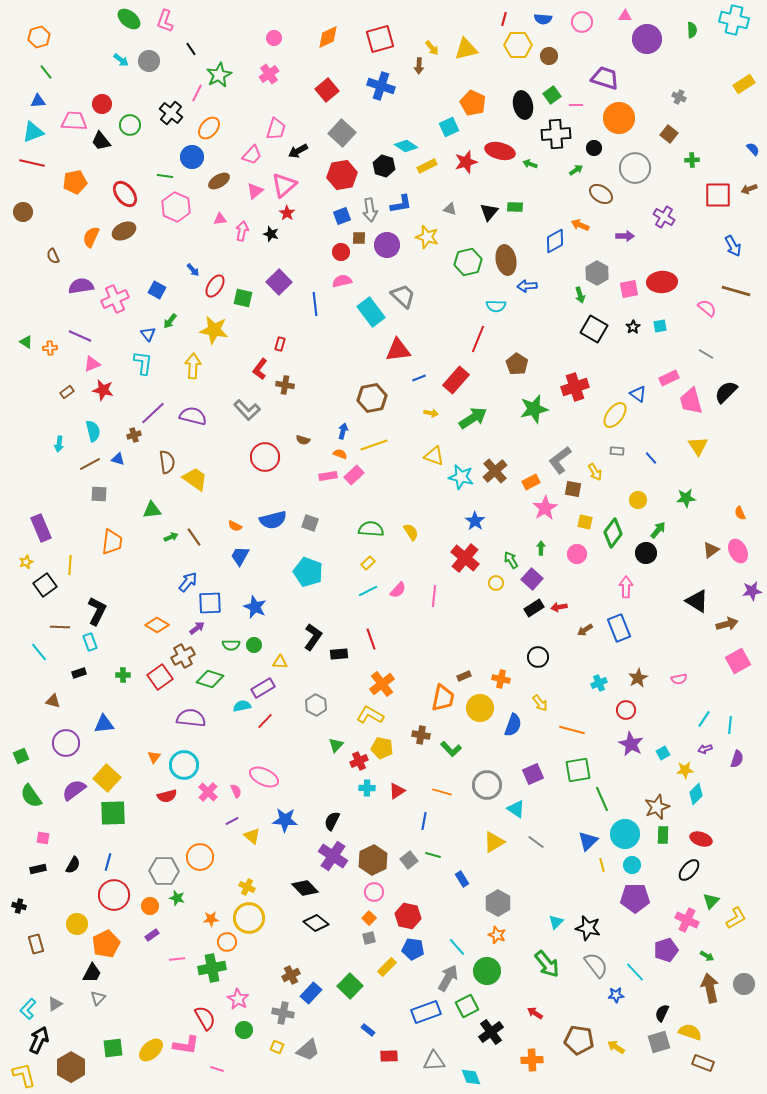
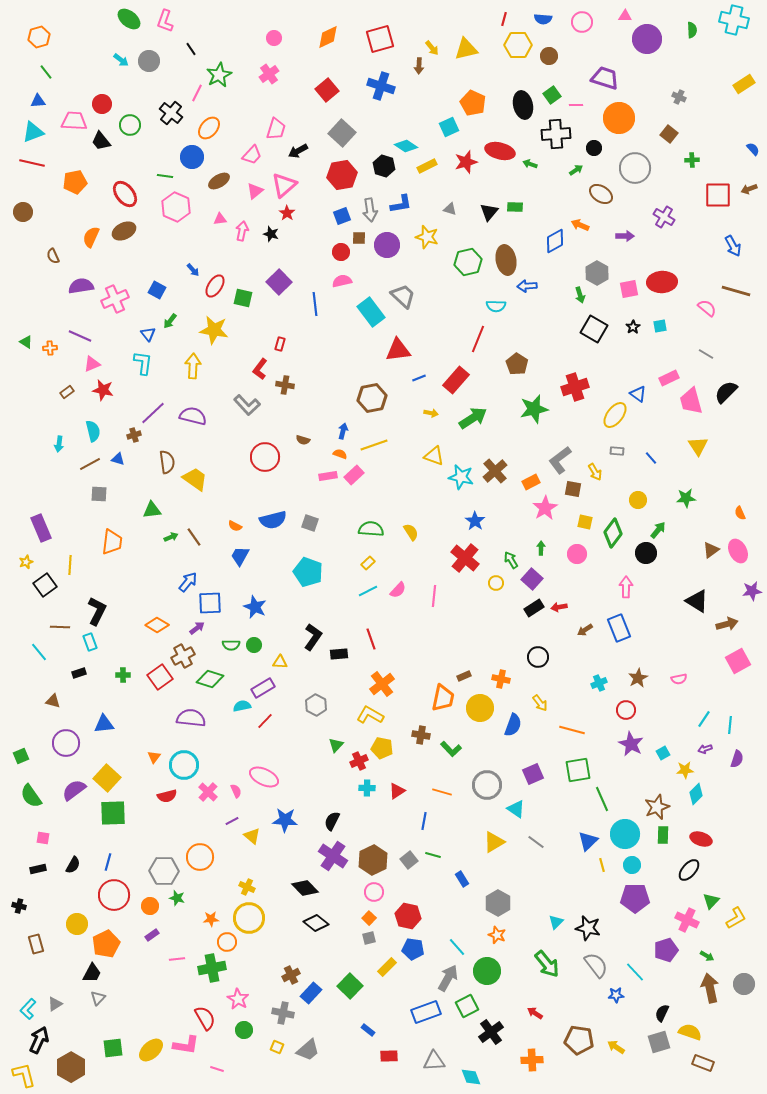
gray L-shape at (247, 410): moved 5 px up
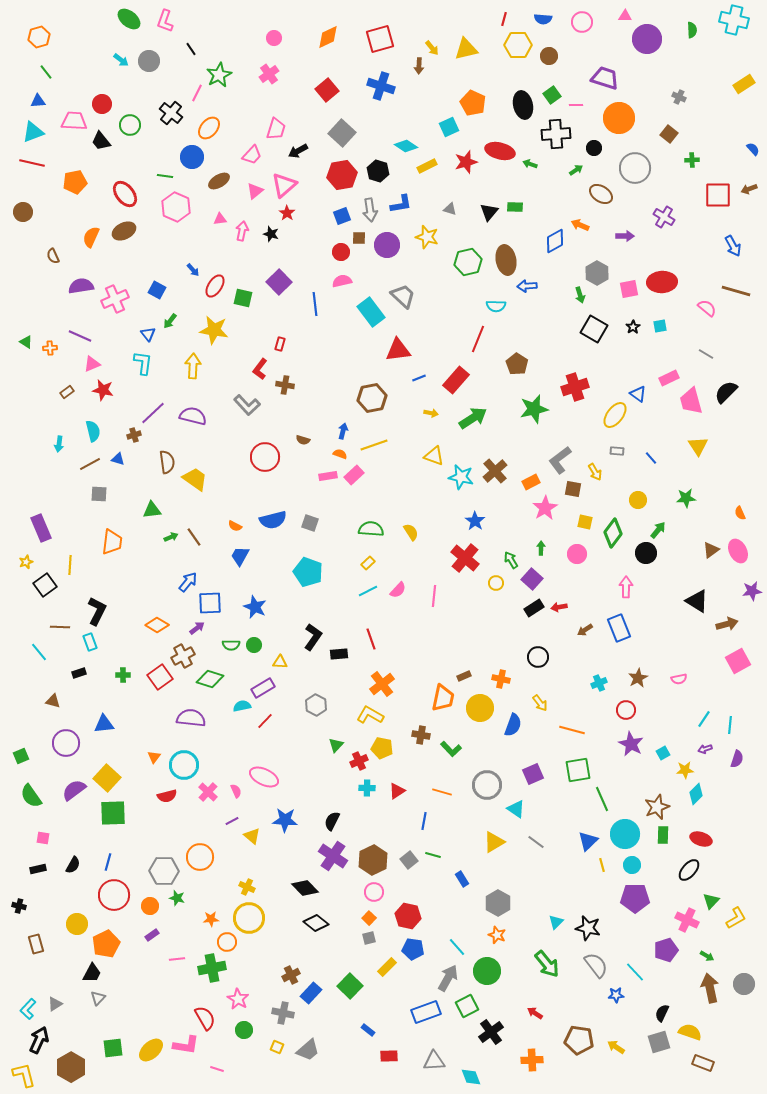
black hexagon at (384, 166): moved 6 px left, 5 px down
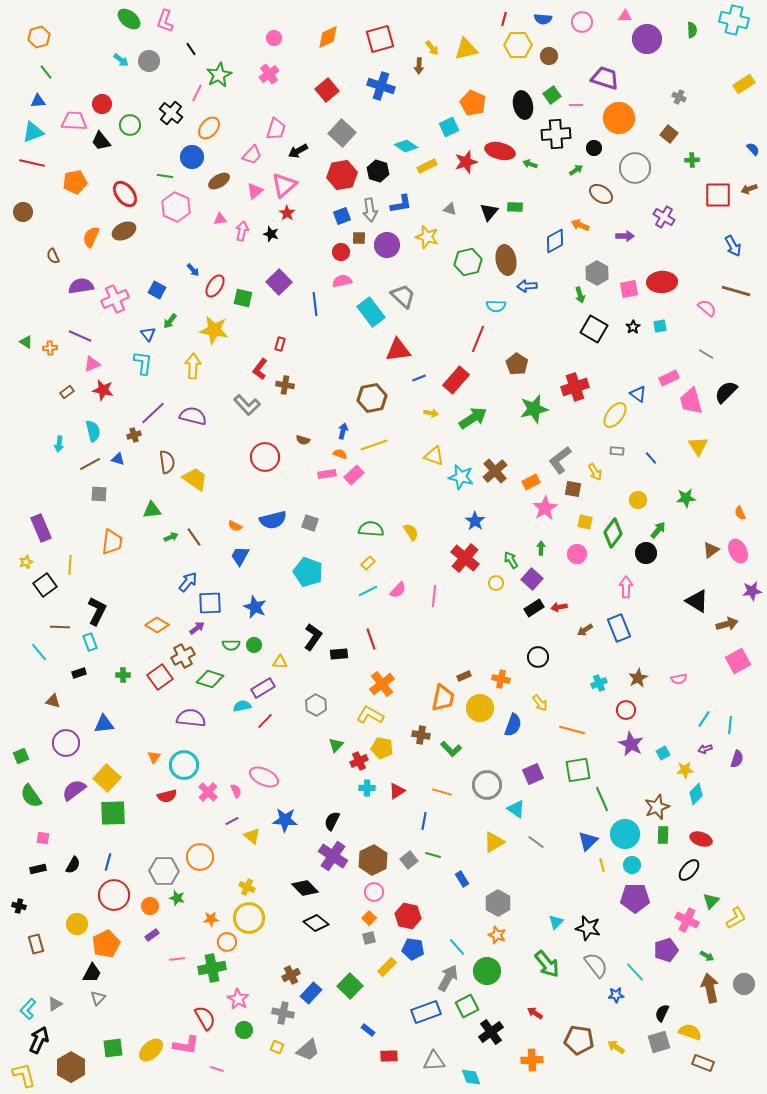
pink rectangle at (328, 476): moved 1 px left, 2 px up
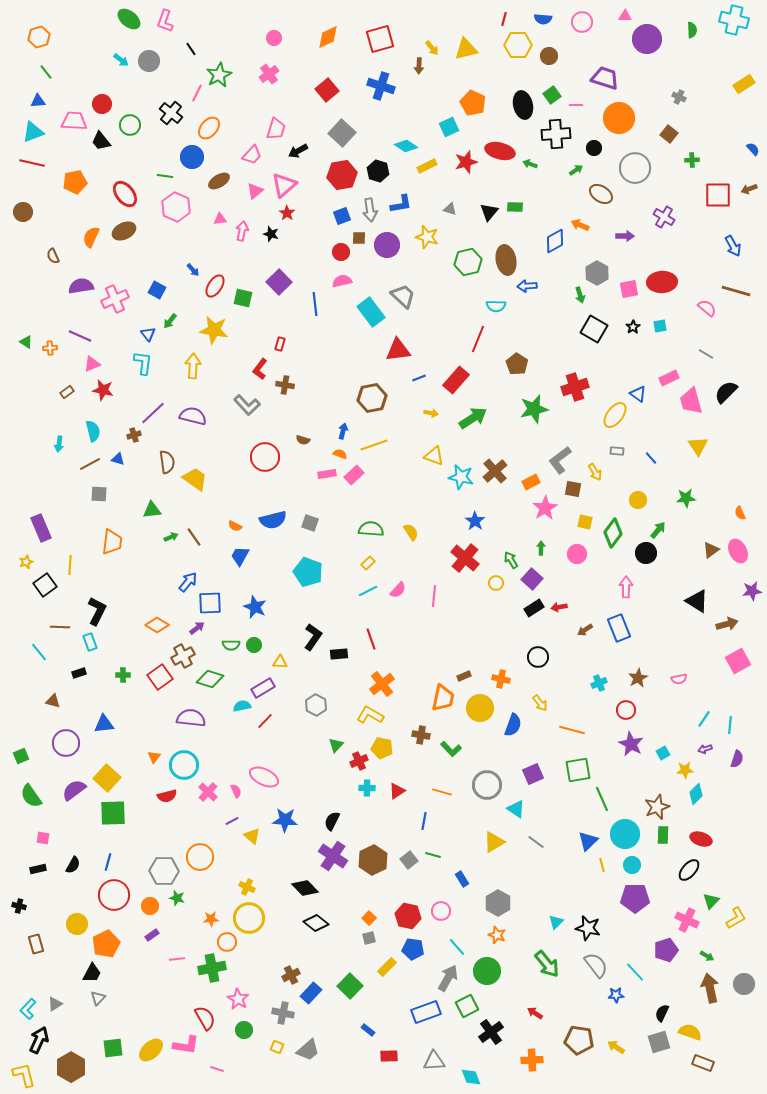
pink circle at (374, 892): moved 67 px right, 19 px down
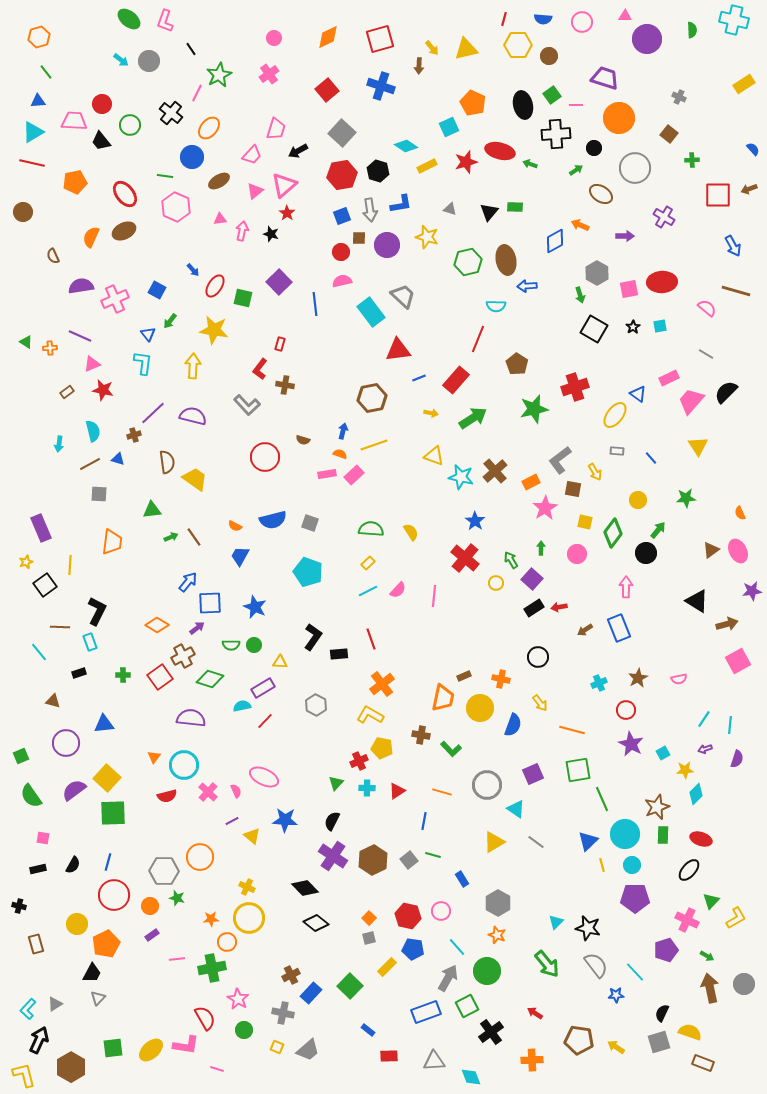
cyan triangle at (33, 132): rotated 10 degrees counterclockwise
pink trapezoid at (691, 401): rotated 56 degrees clockwise
green triangle at (336, 745): moved 38 px down
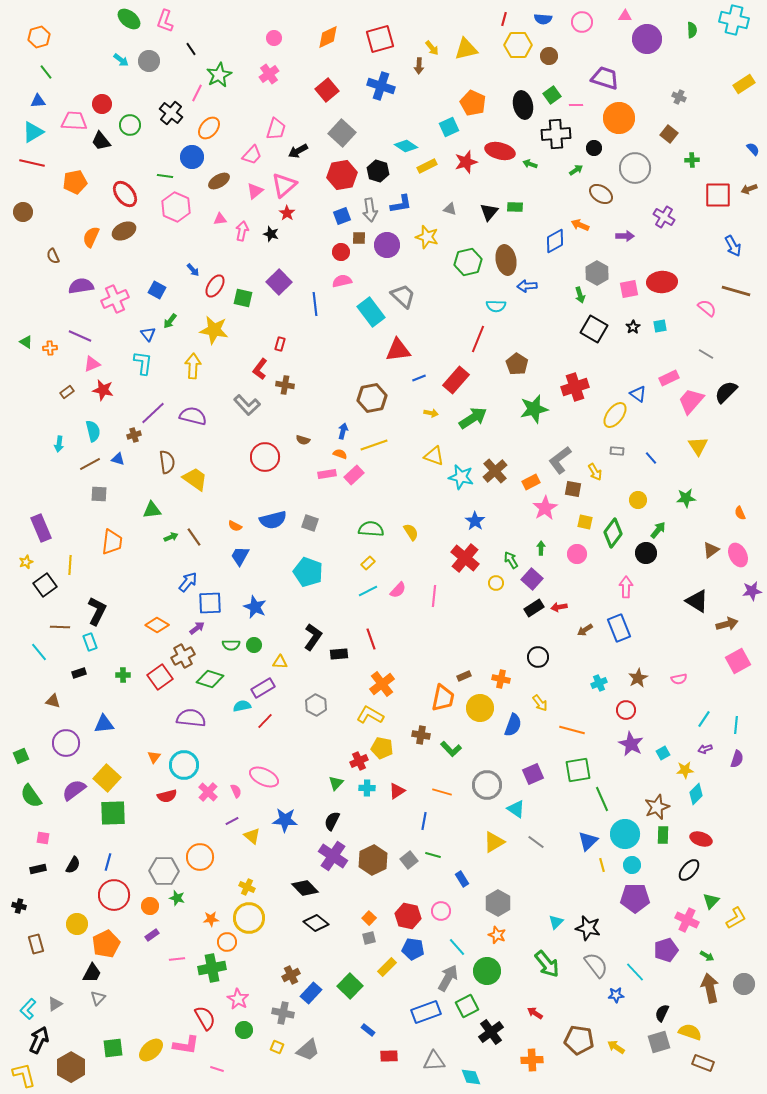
pink ellipse at (738, 551): moved 4 px down
cyan line at (730, 725): moved 6 px right
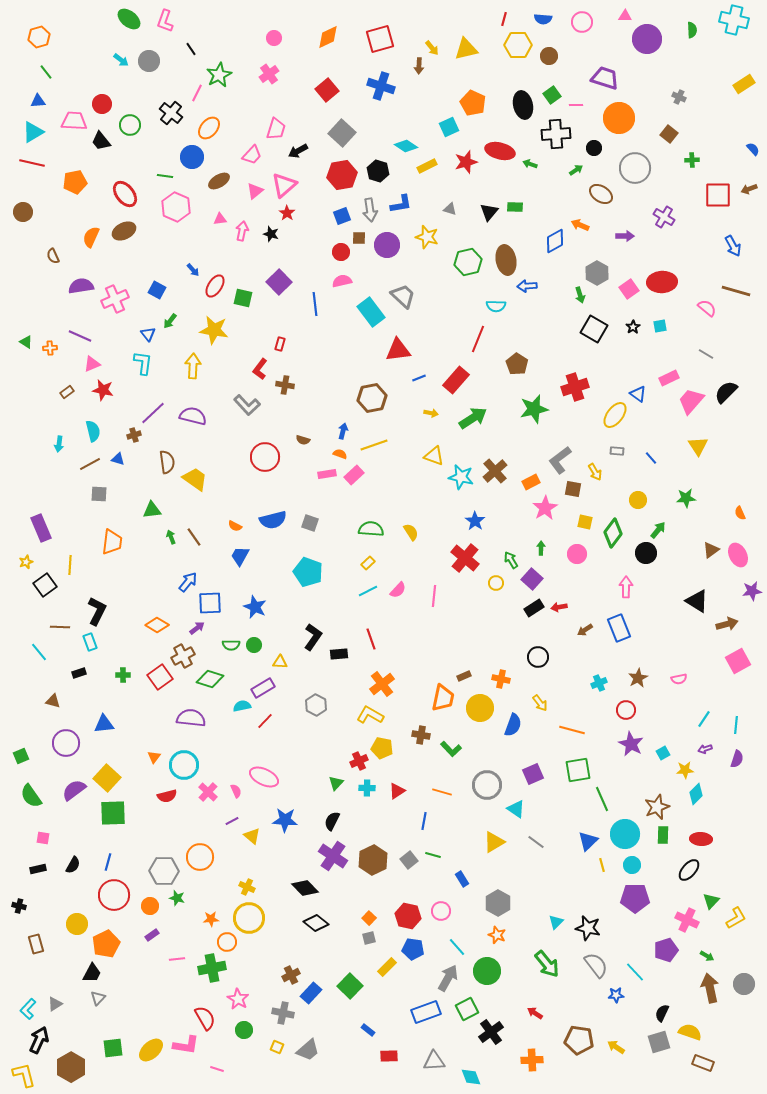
pink square at (629, 289): rotated 24 degrees counterclockwise
green arrow at (171, 537): rotated 88 degrees counterclockwise
red ellipse at (701, 839): rotated 15 degrees counterclockwise
green square at (467, 1006): moved 3 px down
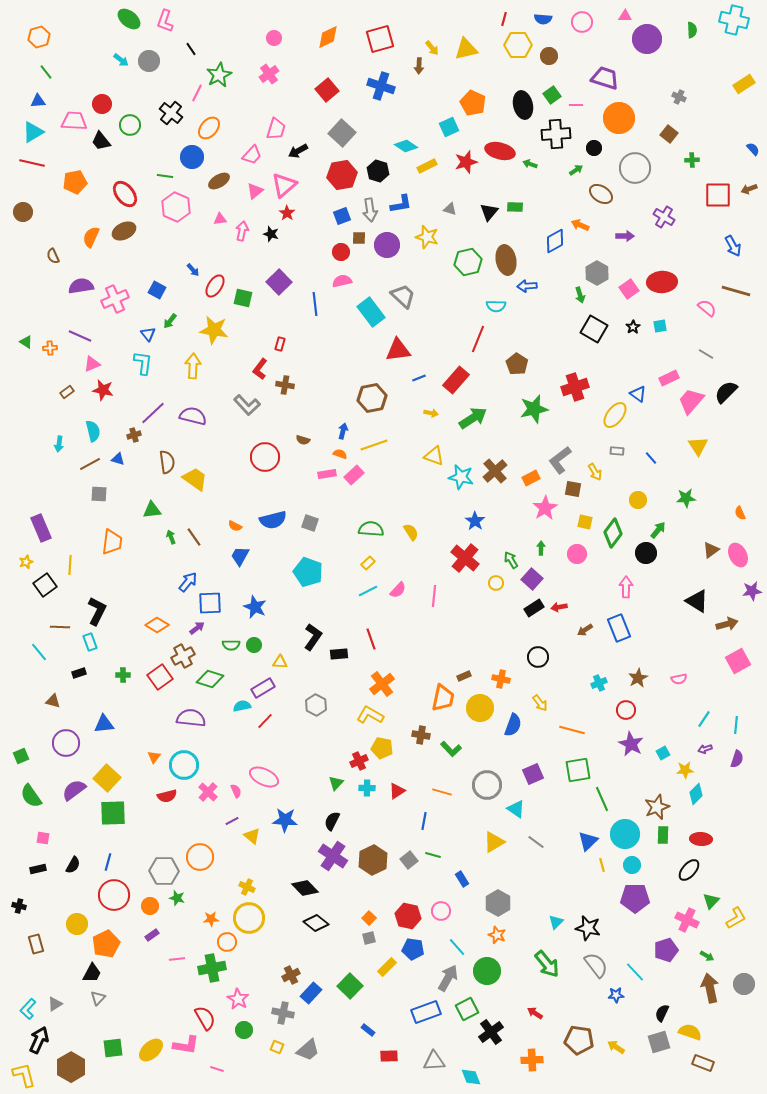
orange rectangle at (531, 482): moved 4 px up
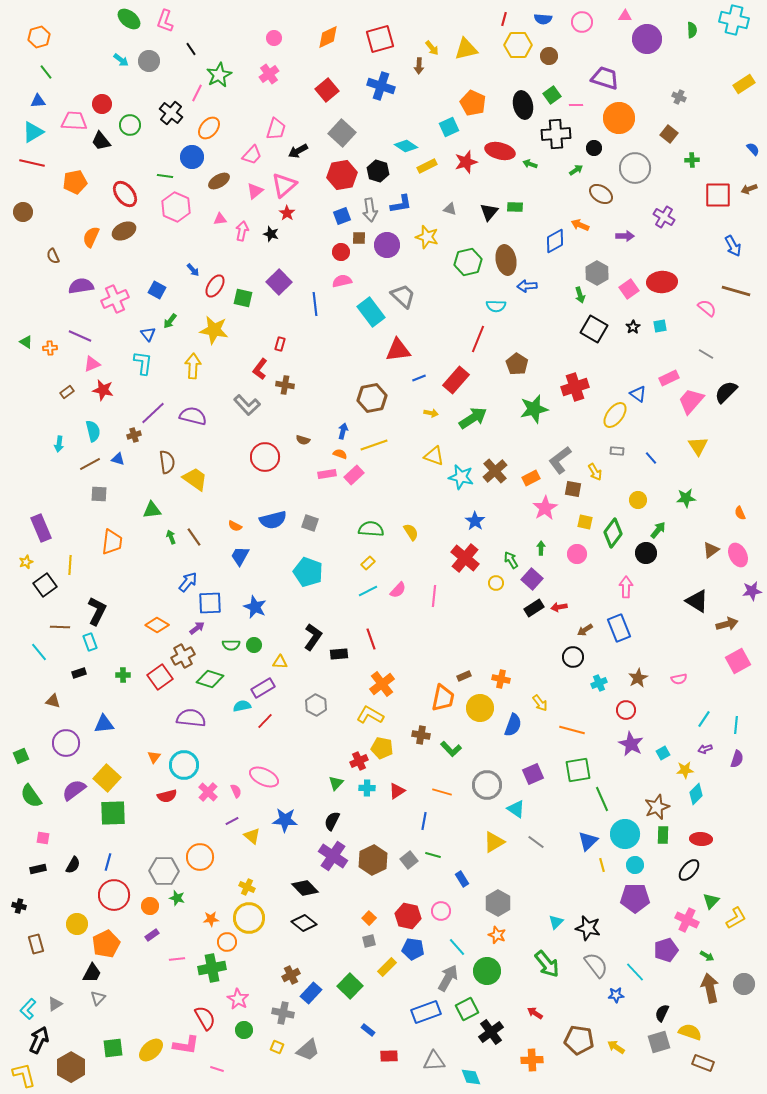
black circle at (538, 657): moved 35 px right
cyan circle at (632, 865): moved 3 px right
black diamond at (316, 923): moved 12 px left
gray square at (369, 938): moved 3 px down
